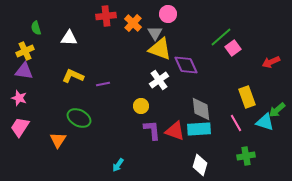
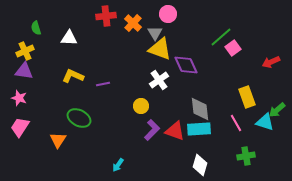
gray diamond: moved 1 px left
purple L-shape: rotated 50 degrees clockwise
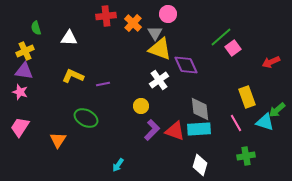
pink star: moved 1 px right, 6 px up
green ellipse: moved 7 px right
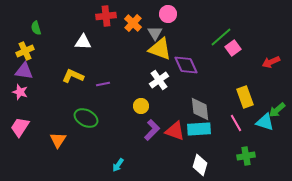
white triangle: moved 14 px right, 4 px down
yellow rectangle: moved 2 px left
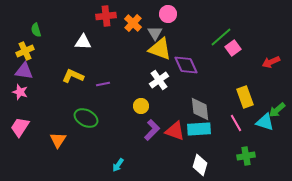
green semicircle: moved 2 px down
